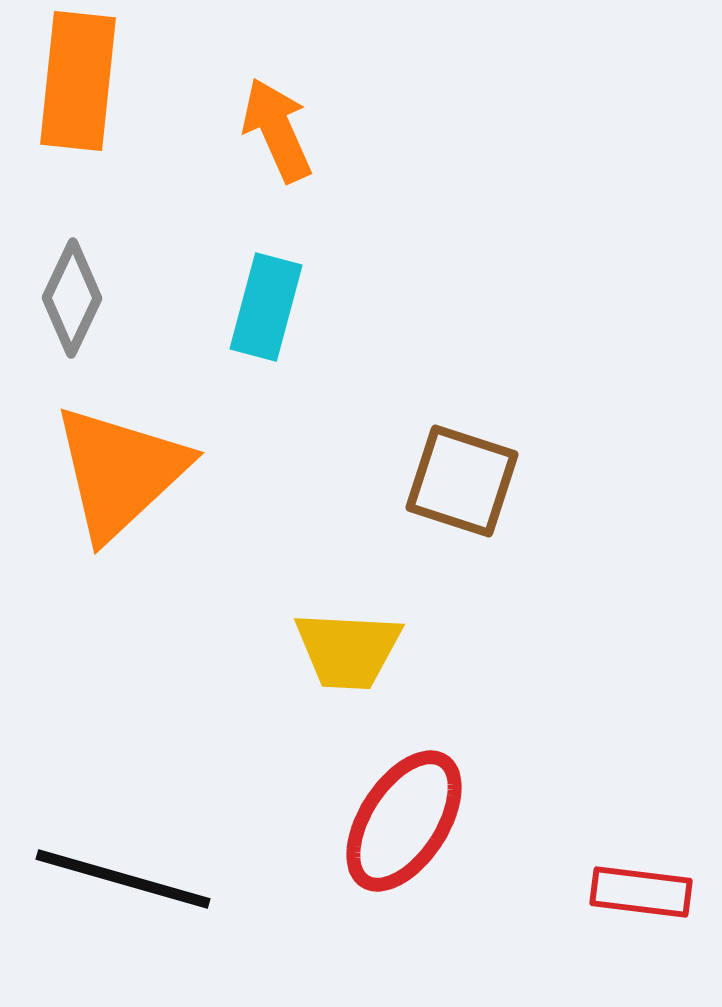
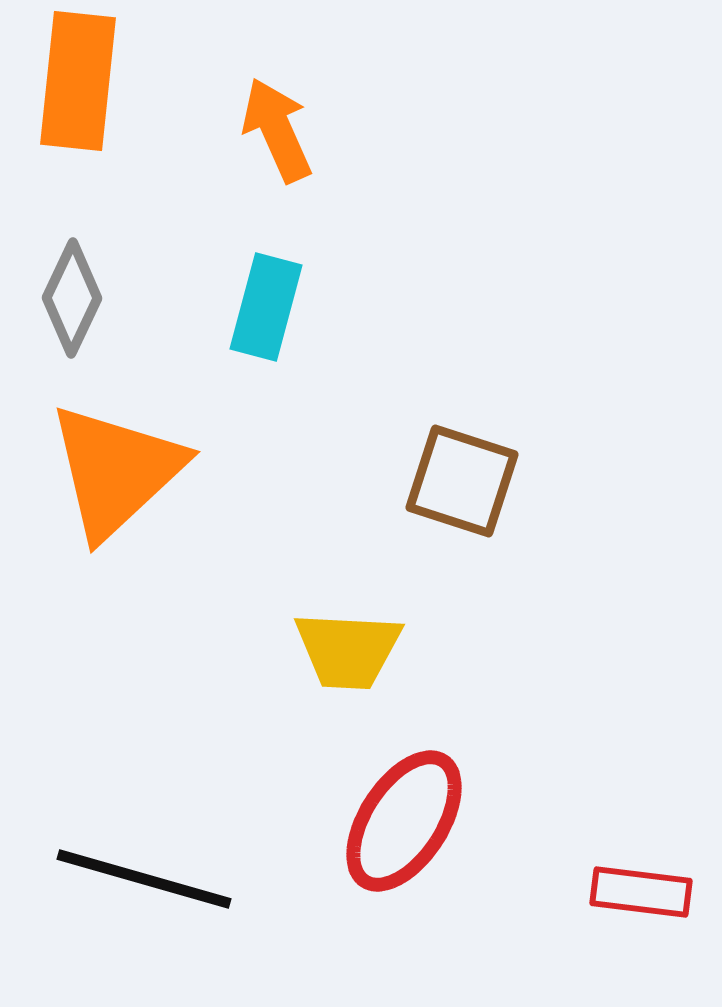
orange triangle: moved 4 px left, 1 px up
black line: moved 21 px right
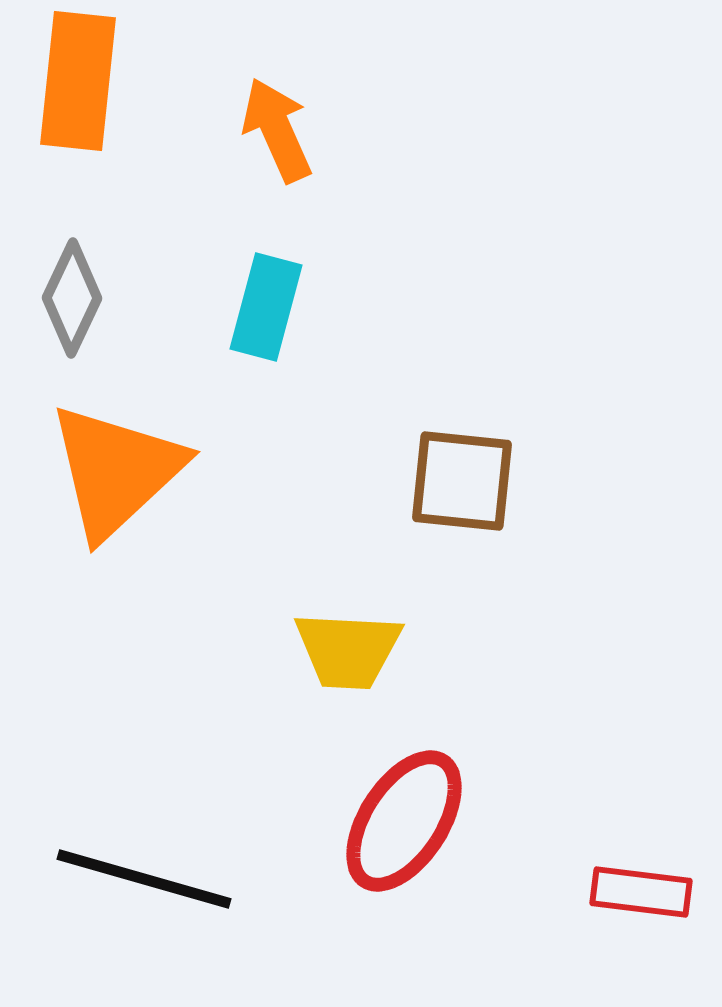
brown square: rotated 12 degrees counterclockwise
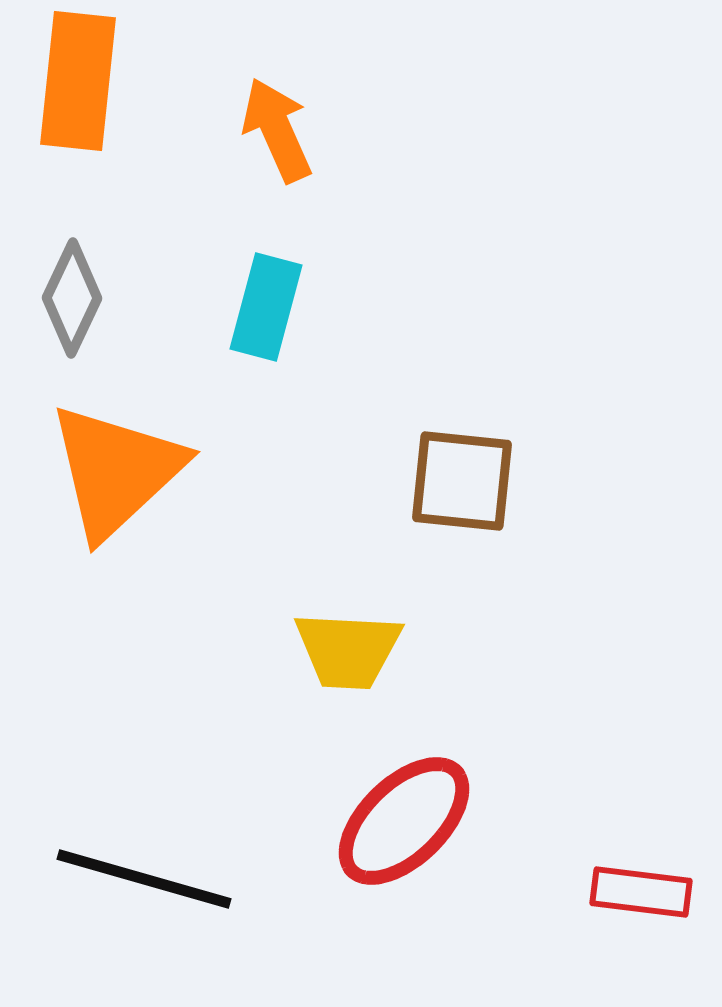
red ellipse: rotated 13 degrees clockwise
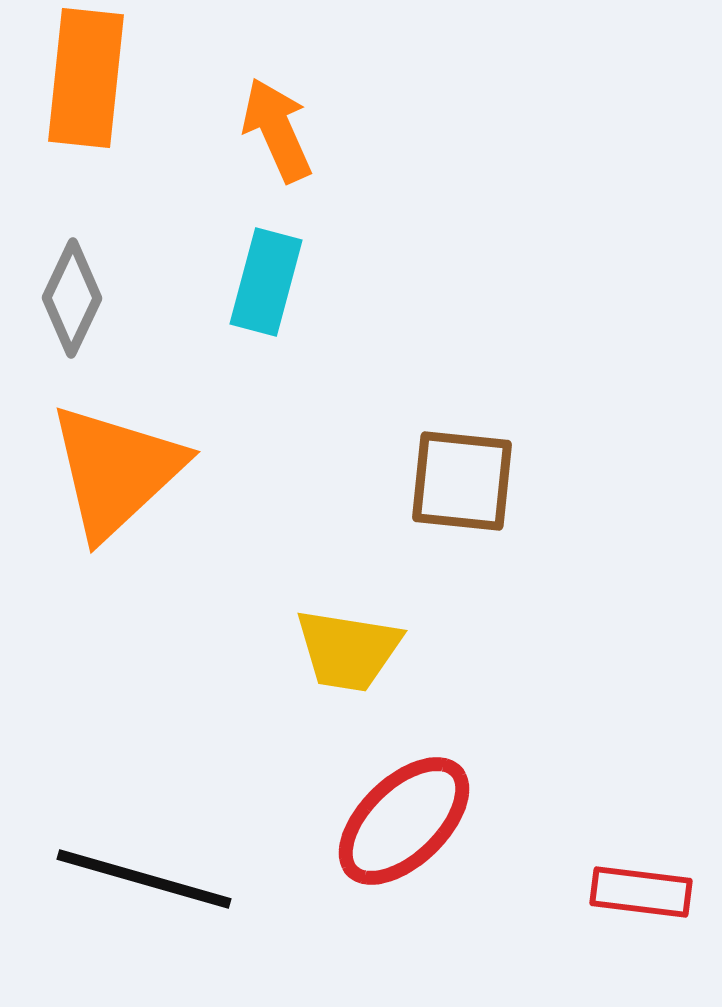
orange rectangle: moved 8 px right, 3 px up
cyan rectangle: moved 25 px up
yellow trapezoid: rotated 6 degrees clockwise
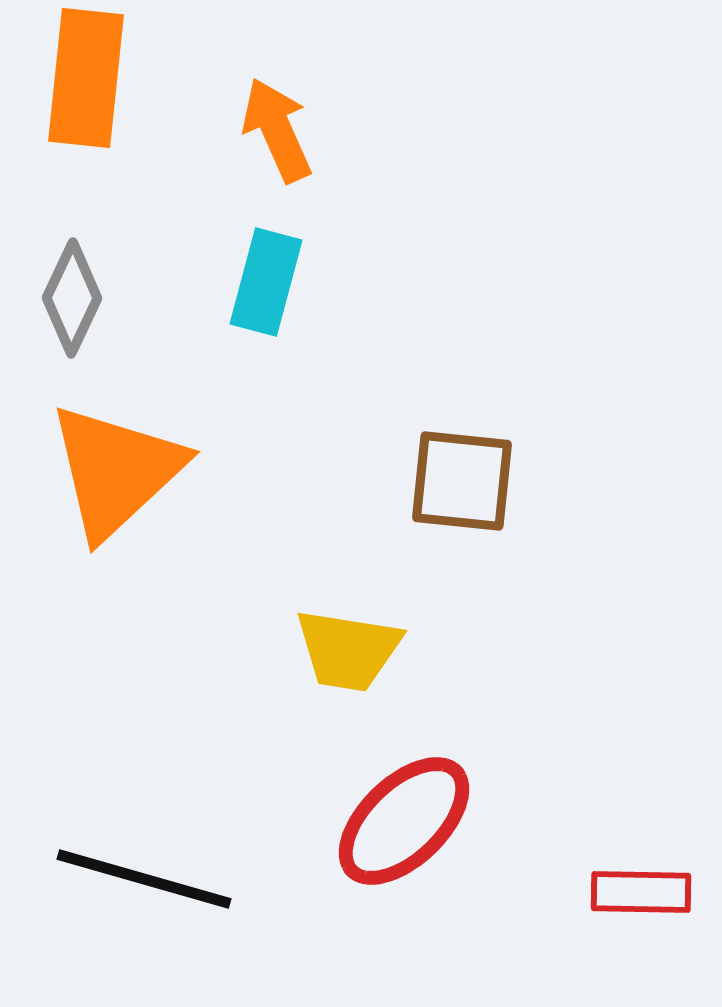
red rectangle: rotated 6 degrees counterclockwise
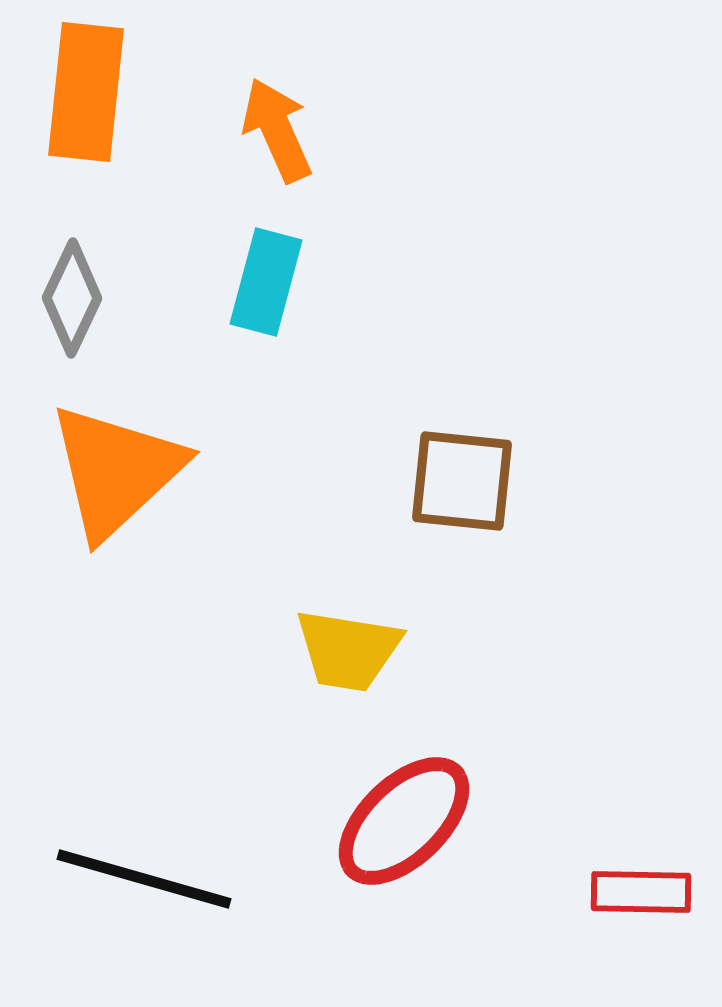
orange rectangle: moved 14 px down
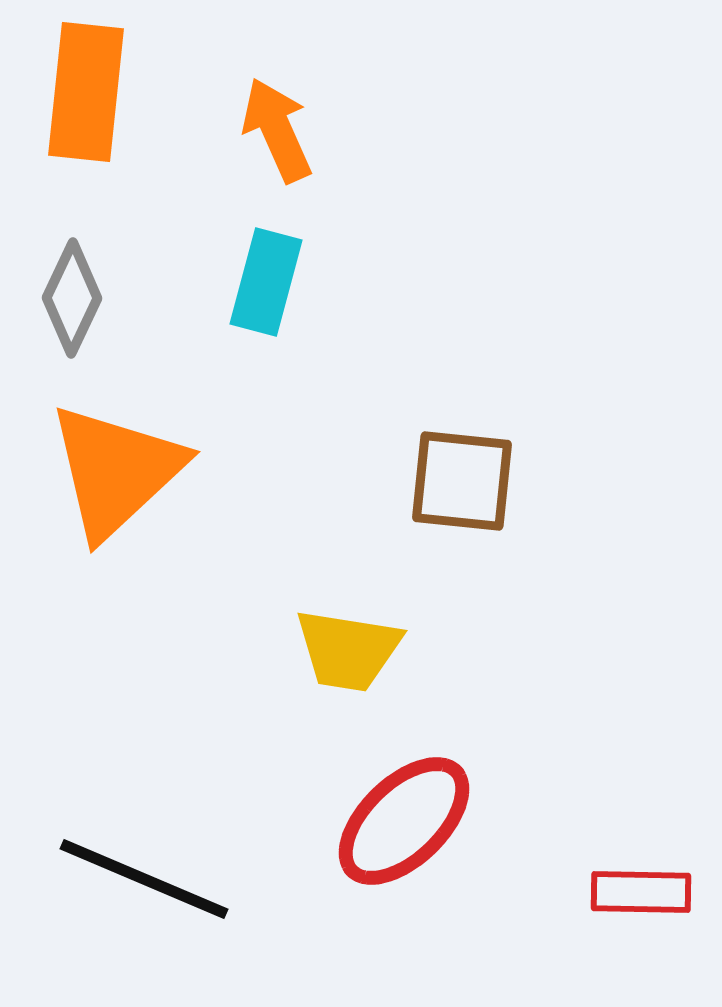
black line: rotated 7 degrees clockwise
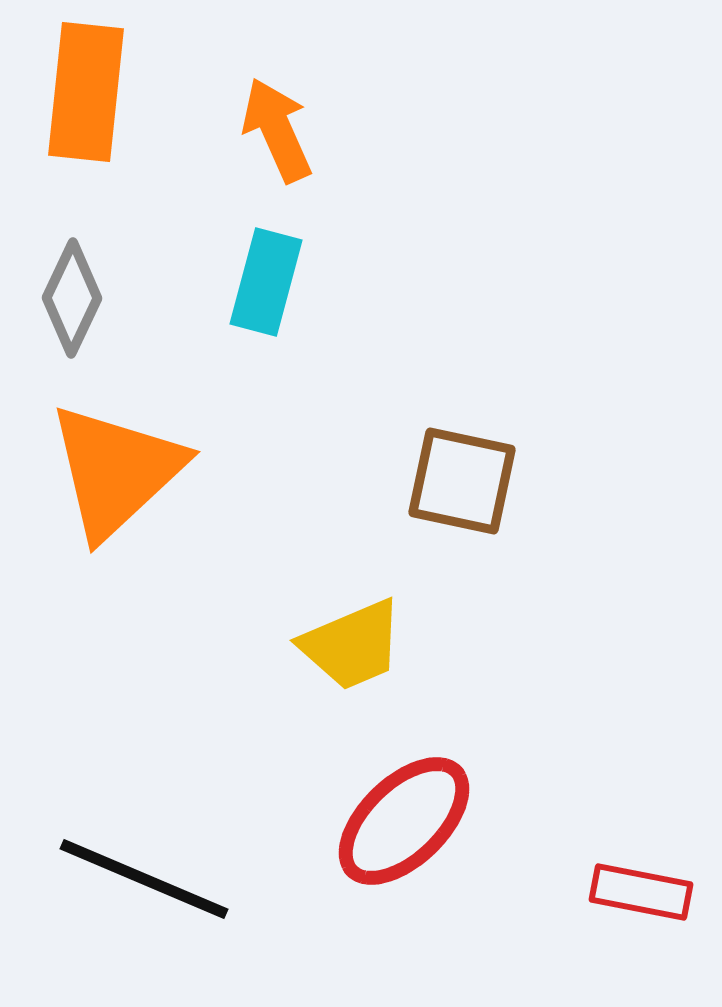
brown square: rotated 6 degrees clockwise
yellow trapezoid: moved 4 px right, 5 px up; rotated 32 degrees counterclockwise
red rectangle: rotated 10 degrees clockwise
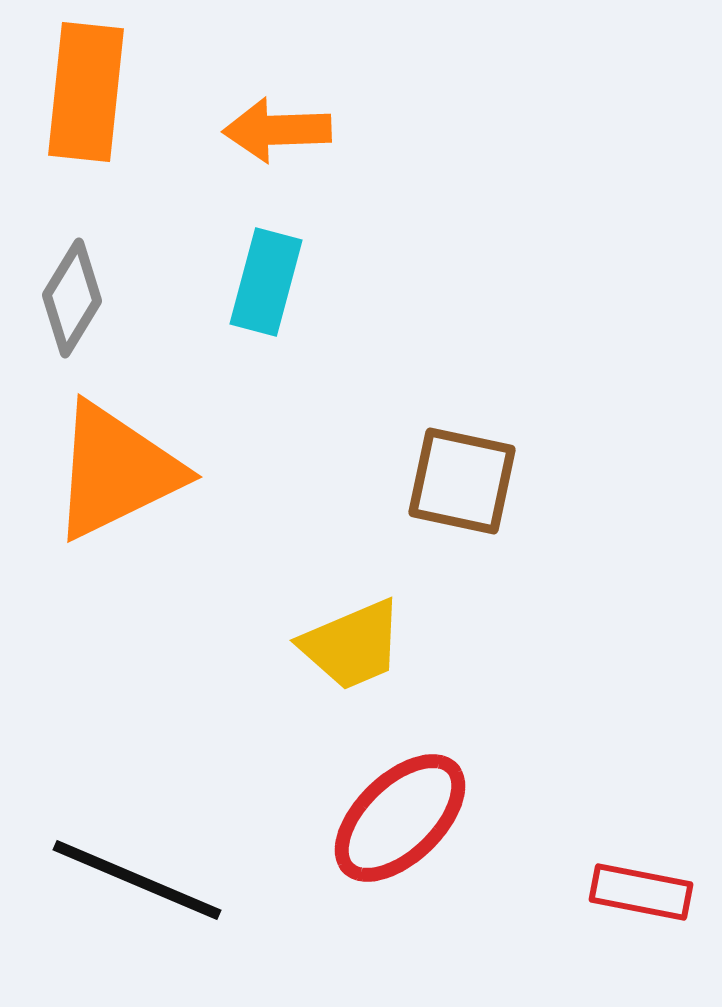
orange arrow: rotated 68 degrees counterclockwise
gray diamond: rotated 6 degrees clockwise
orange triangle: rotated 17 degrees clockwise
red ellipse: moved 4 px left, 3 px up
black line: moved 7 px left, 1 px down
